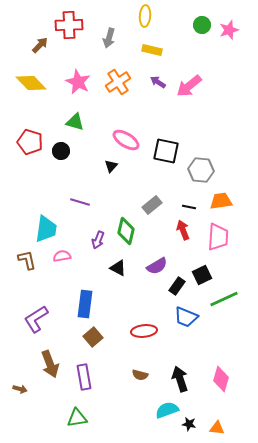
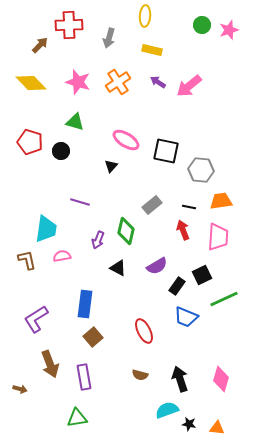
pink star at (78, 82): rotated 10 degrees counterclockwise
red ellipse at (144, 331): rotated 70 degrees clockwise
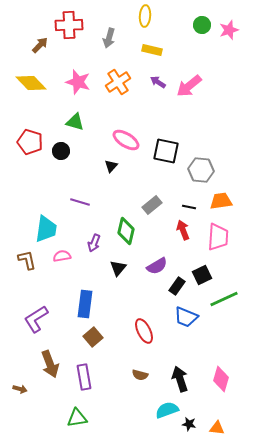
purple arrow at (98, 240): moved 4 px left, 3 px down
black triangle at (118, 268): rotated 42 degrees clockwise
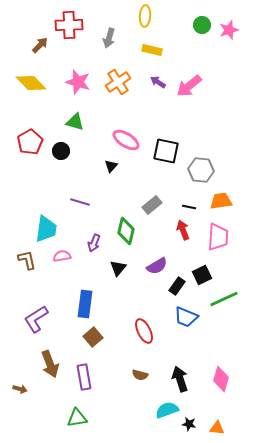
red pentagon at (30, 142): rotated 25 degrees clockwise
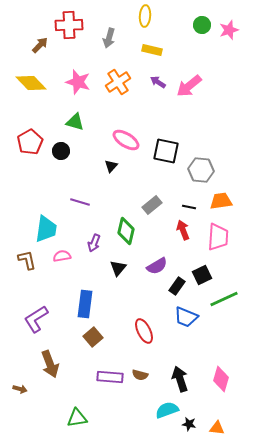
purple rectangle at (84, 377): moved 26 px right; rotated 75 degrees counterclockwise
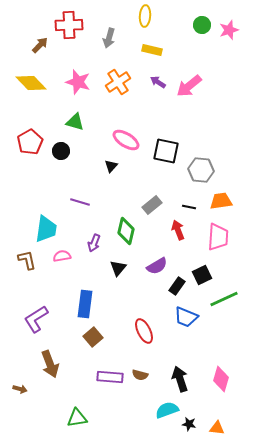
red arrow at (183, 230): moved 5 px left
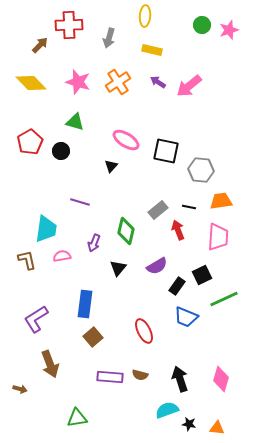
gray rectangle at (152, 205): moved 6 px right, 5 px down
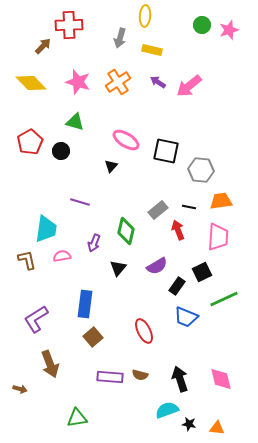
gray arrow at (109, 38): moved 11 px right
brown arrow at (40, 45): moved 3 px right, 1 px down
black square at (202, 275): moved 3 px up
pink diamond at (221, 379): rotated 30 degrees counterclockwise
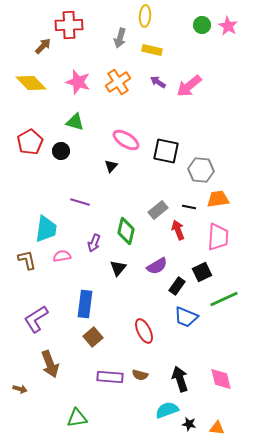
pink star at (229, 30): moved 1 px left, 4 px up; rotated 24 degrees counterclockwise
orange trapezoid at (221, 201): moved 3 px left, 2 px up
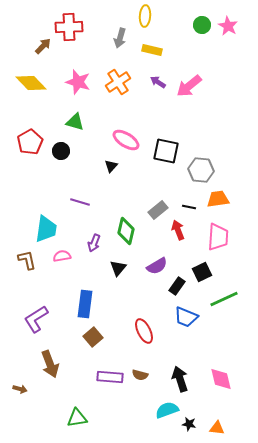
red cross at (69, 25): moved 2 px down
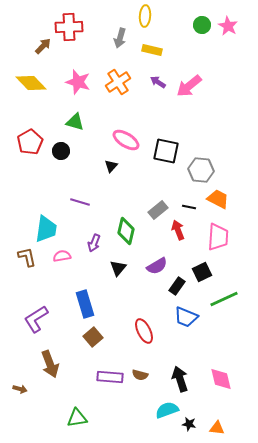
orange trapezoid at (218, 199): rotated 35 degrees clockwise
brown L-shape at (27, 260): moved 3 px up
blue rectangle at (85, 304): rotated 24 degrees counterclockwise
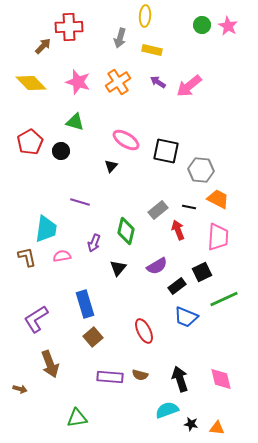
black rectangle at (177, 286): rotated 18 degrees clockwise
black star at (189, 424): moved 2 px right
